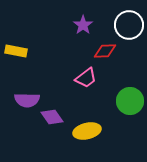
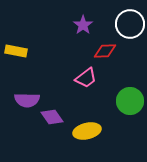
white circle: moved 1 px right, 1 px up
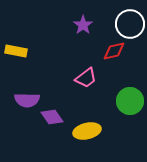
red diamond: moved 9 px right; rotated 10 degrees counterclockwise
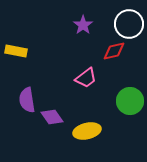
white circle: moved 1 px left
purple semicircle: rotated 80 degrees clockwise
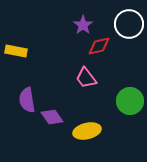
red diamond: moved 15 px left, 5 px up
pink trapezoid: rotated 90 degrees clockwise
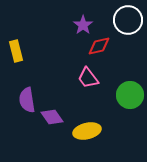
white circle: moved 1 px left, 4 px up
yellow rectangle: rotated 65 degrees clockwise
pink trapezoid: moved 2 px right
green circle: moved 6 px up
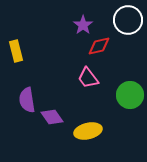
yellow ellipse: moved 1 px right
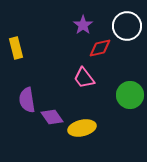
white circle: moved 1 px left, 6 px down
red diamond: moved 1 px right, 2 px down
yellow rectangle: moved 3 px up
pink trapezoid: moved 4 px left
yellow ellipse: moved 6 px left, 3 px up
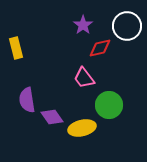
green circle: moved 21 px left, 10 px down
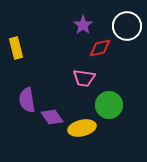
pink trapezoid: rotated 45 degrees counterclockwise
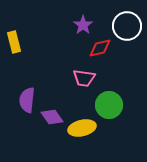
yellow rectangle: moved 2 px left, 6 px up
purple semicircle: rotated 15 degrees clockwise
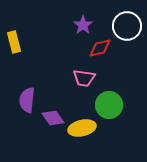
purple diamond: moved 1 px right, 1 px down
